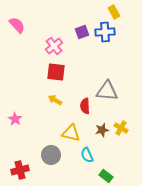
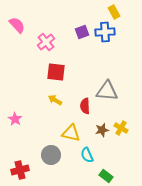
pink cross: moved 8 px left, 4 px up
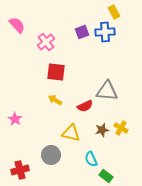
red semicircle: rotated 112 degrees counterclockwise
cyan semicircle: moved 4 px right, 4 px down
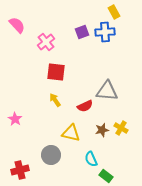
yellow arrow: rotated 24 degrees clockwise
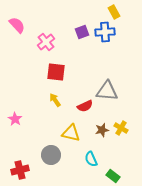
green rectangle: moved 7 px right
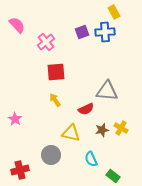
red square: rotated 12 degrees counterclockwise
red semicircle: moved 1 px right, 3 px down
